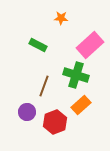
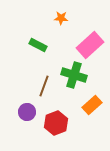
green cross: moved 2 px left
orange rectangle: moved 11 px right
red hexagon: moved 1 px right, 1 px down
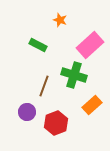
orange star: moved 1 px left, 2 px down; rotated 16 degrees clockwise
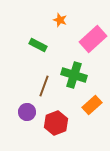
pink rectangle: moved 3 px right, 6 px up
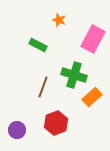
orange star: moved 1 px left
pink rectangle: rotated 20 degrees counterclockwise
brown line: moved 1 px left, 1 px down
orange rectangle: moved 8 px up
purple circle: moved 10 px left, 18 px down
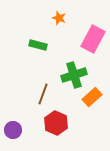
orange star: moved 2 px up
green rectangle: rotated 12 degrees counterclockwise
green cross: rotated 35 degrees counterclockwise
brown line: moved 7 px down
red hexagon: rotated 15 degrees counterclockwise
purple circle: moved 4 px left
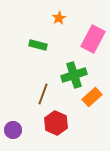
orange star: rotated 24 degrees clockwise
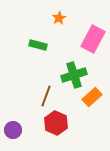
brown line: moved 3 px right, 2 px down
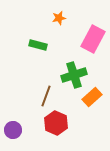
orange star: rotated 16 degrees clockwise
